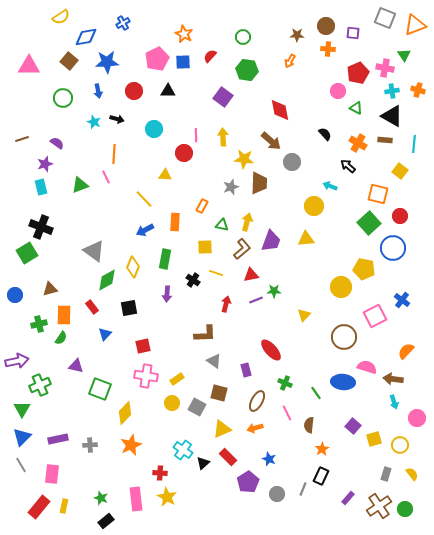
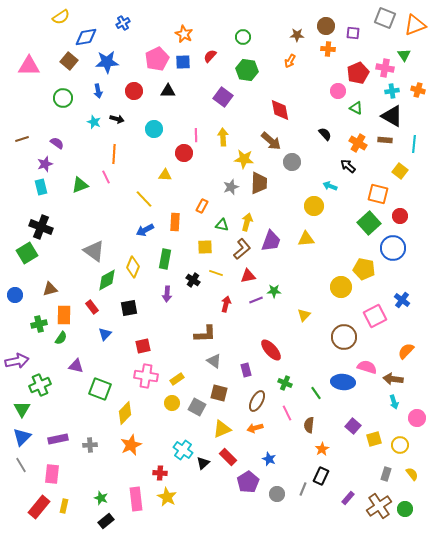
red triangle at (251, 275): moved 3 px left, 1 px down
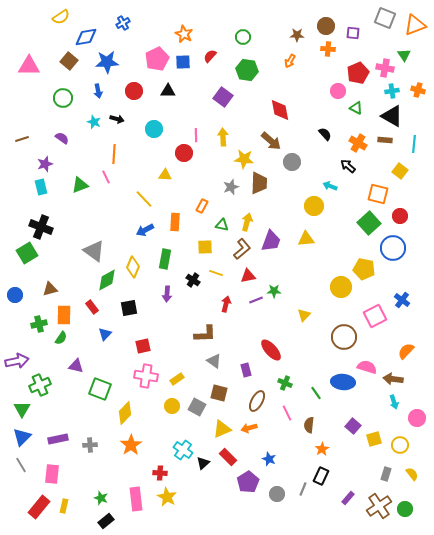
purple semicircle at (57, 143): moved 5 px right, 5 px up
yellow circle at (172, 403): moved 3 px down
orange arrow at (255, 428): moved 6 px left
orange star at (131, 445): rotated 10 degrees counterclockwise
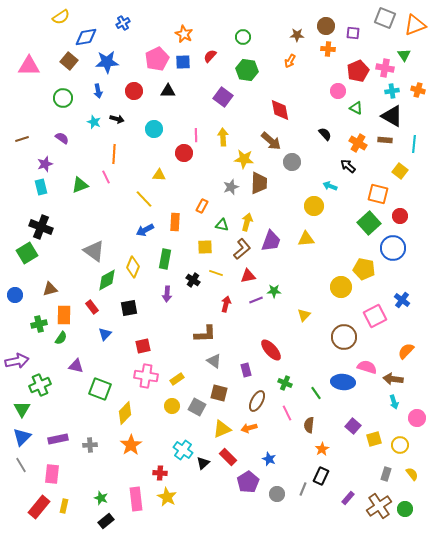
red pentagon at (358, 73): moved 2 px up
yellow triangle at (165, 175): moved 6 px left
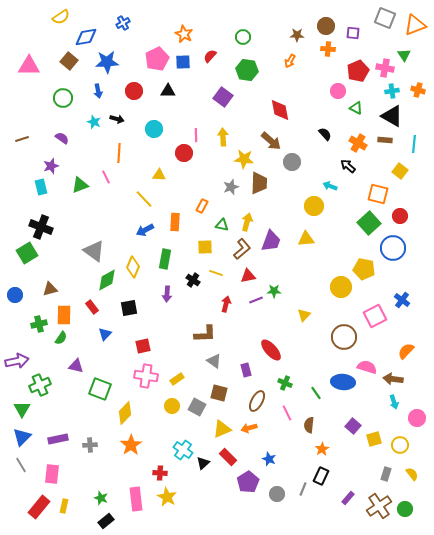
orange line at (114, 154): moved 5 px right, 1 px up
purple star at (45, 164): moved 6 px right, 2 px down
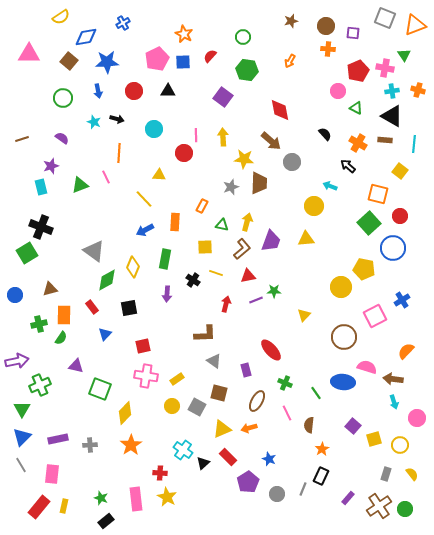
brown star at (297, 35): moved 6 px left, 14 px up; rotated 16 degrees counterclockwise
pink triangle at (29, 66): moved 12 px up
blue cross at (402, 300): rotated 21 degrees clockwise
